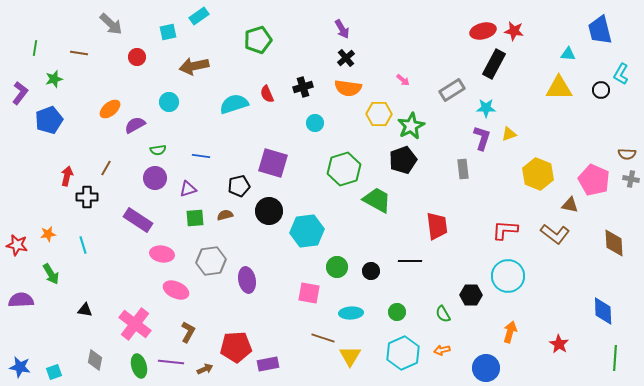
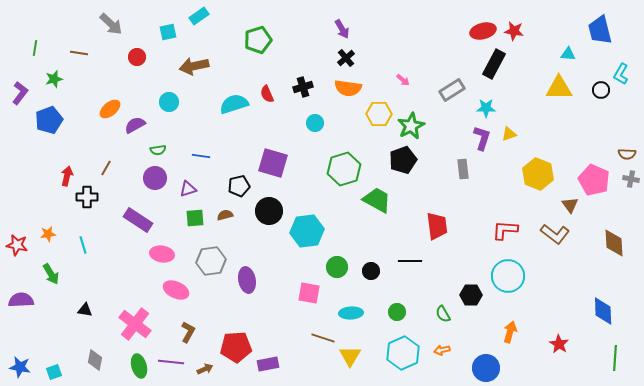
brown triangle at (570, 205): rotated 42 degrees clockwise
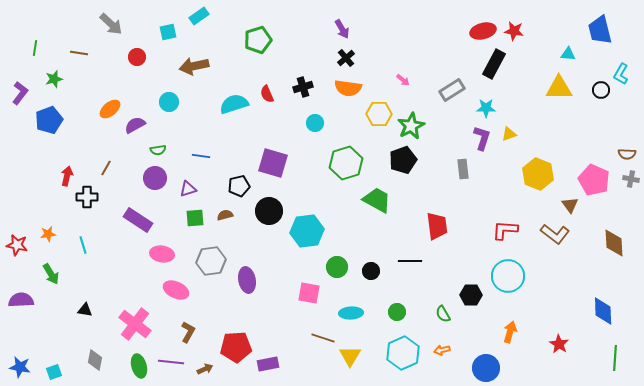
green hexagon at (344, 169): moved 2 px right, 6 px up
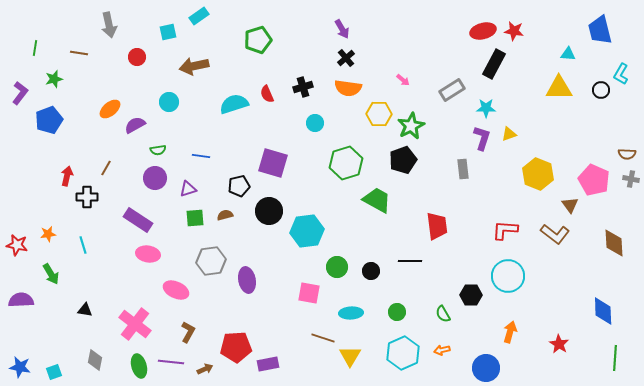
gray arrow at (111, 24): moved 2 px left, 1 px down; rotated 35 degrees clockwise
pink ellipse at (162, 254): moved 14 px left
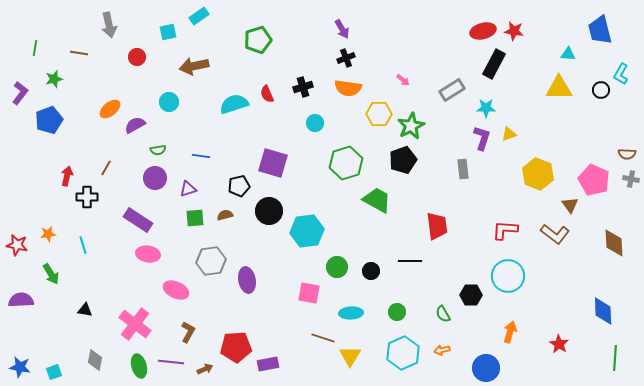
black cross at (346, 58): rotated 18 degrees clockwise
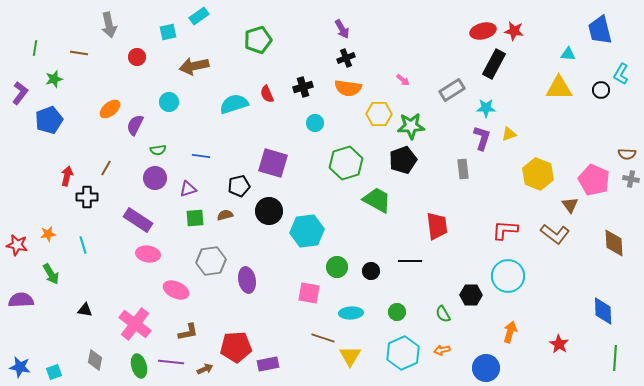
purple semicircle at (135, 125): rotated 35 degrees counterclockwise
green star at (411, 126): rotated 24 degrees clockwise
brown L-shape at (188, 332): rotated 50 degrees clockwise
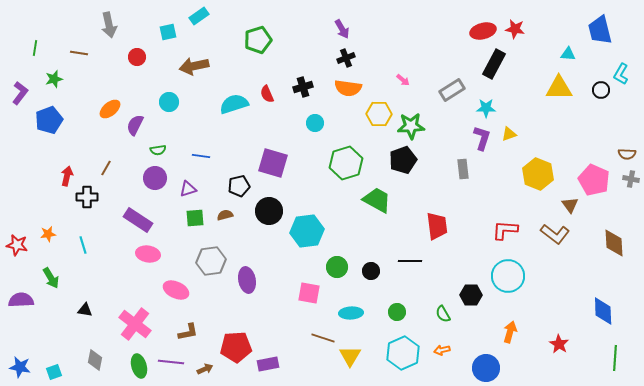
red star at (514, 31): moved 1 px right, 2 px up
green arrow at (51, 274): moved 4 px down
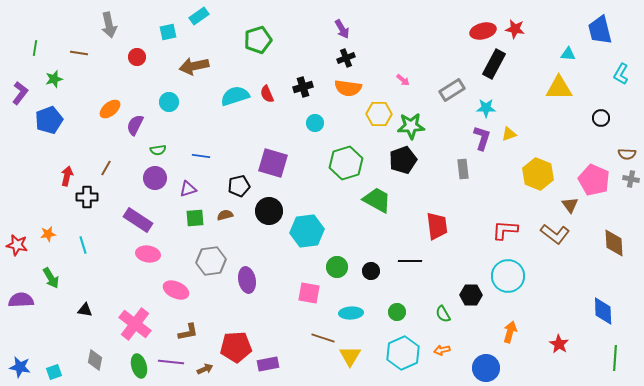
black circle at (601, 90): moved 28 px down
cyan semicircle at (234, 104): moved 1 px right, 8 px up
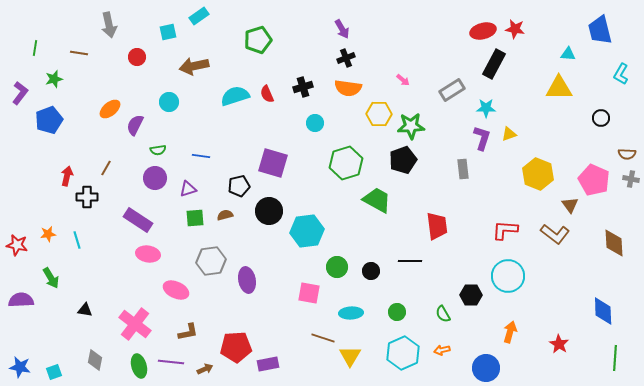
cyan line at (83, 245): moved 6 px left, 5 px up
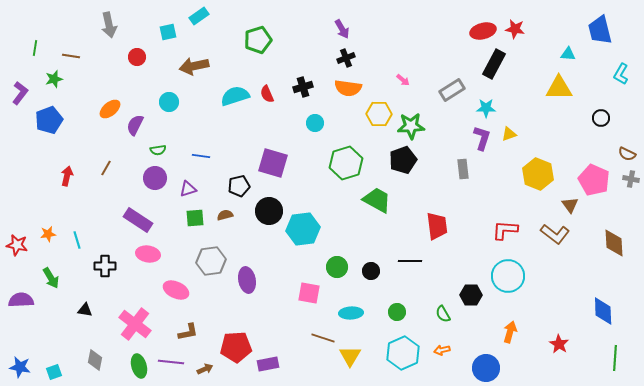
brown line at (79, 53): moved 8 px left, 3 px down
brown semicircle at (627, 154): rotated 24 degrees clockwise
black cross at (87, 197): moved 18 px right, 69 px down
cyan hexagon at (307, 231): moved 4 px left, 2 px up
